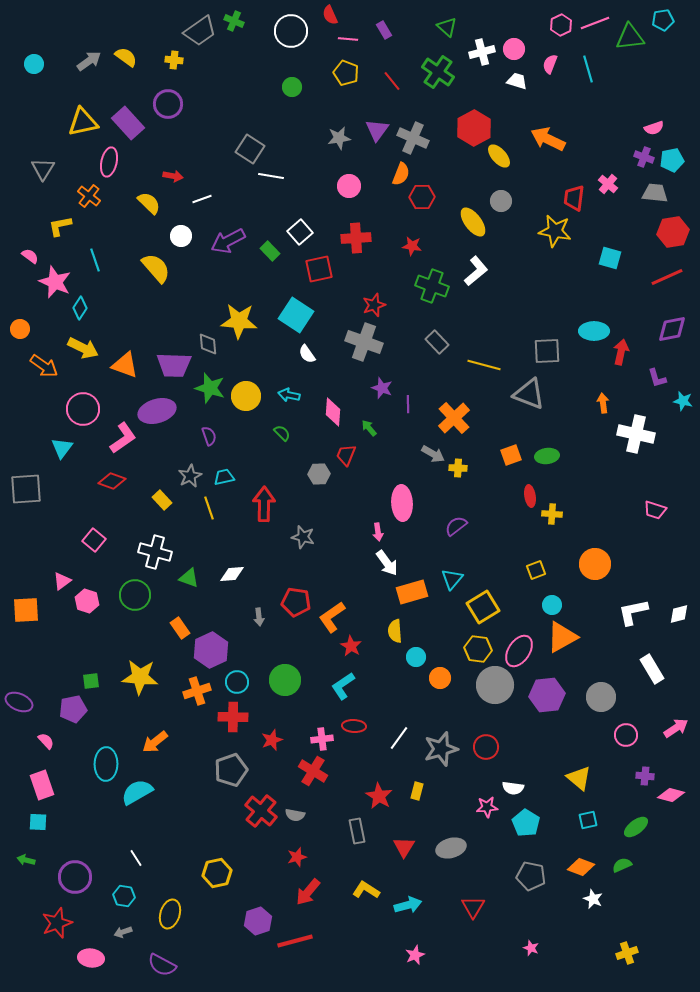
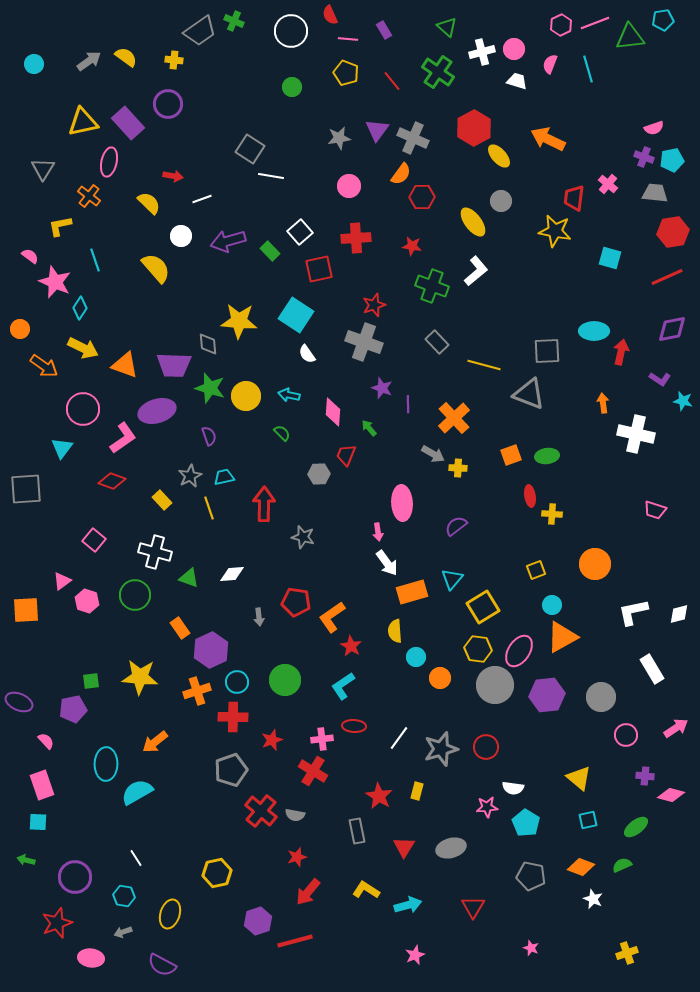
orange semicircle at (401, 174): rotated 15 degrees clockwise
purple arrow at (228, 241): rotated 12 degrees clockwise
purple L-shape at (657, 378): moved 3 px right, 1 px down; rotated 40 degrees counterclockwise
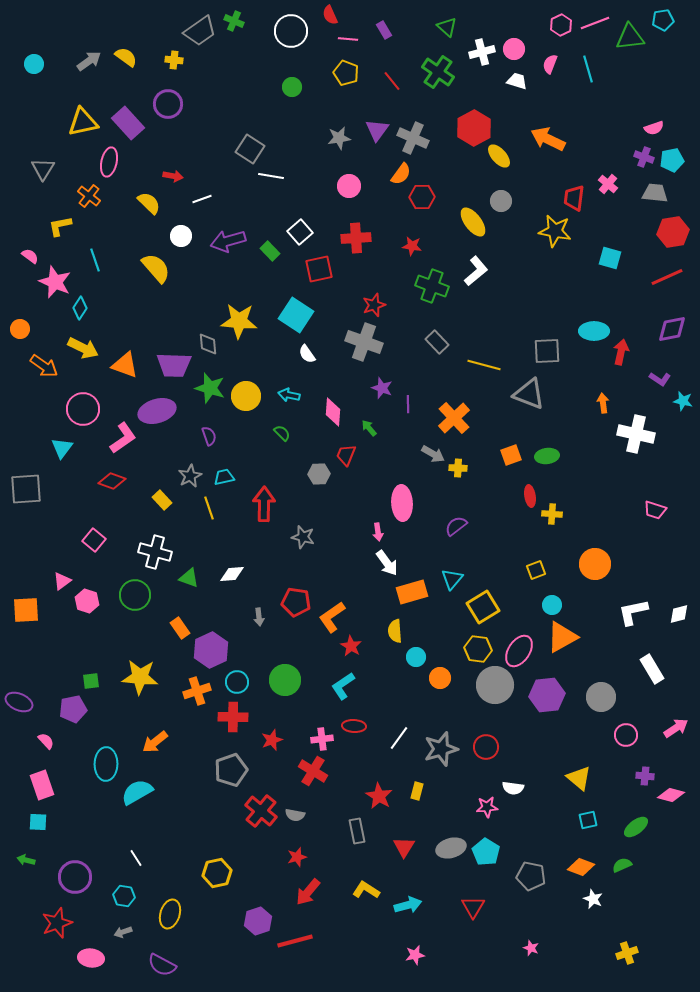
cyan pentagon at (526, 823): moved 40 px left, 29 px down
pink star at (415, 955): rotated 12 degrees clockwise
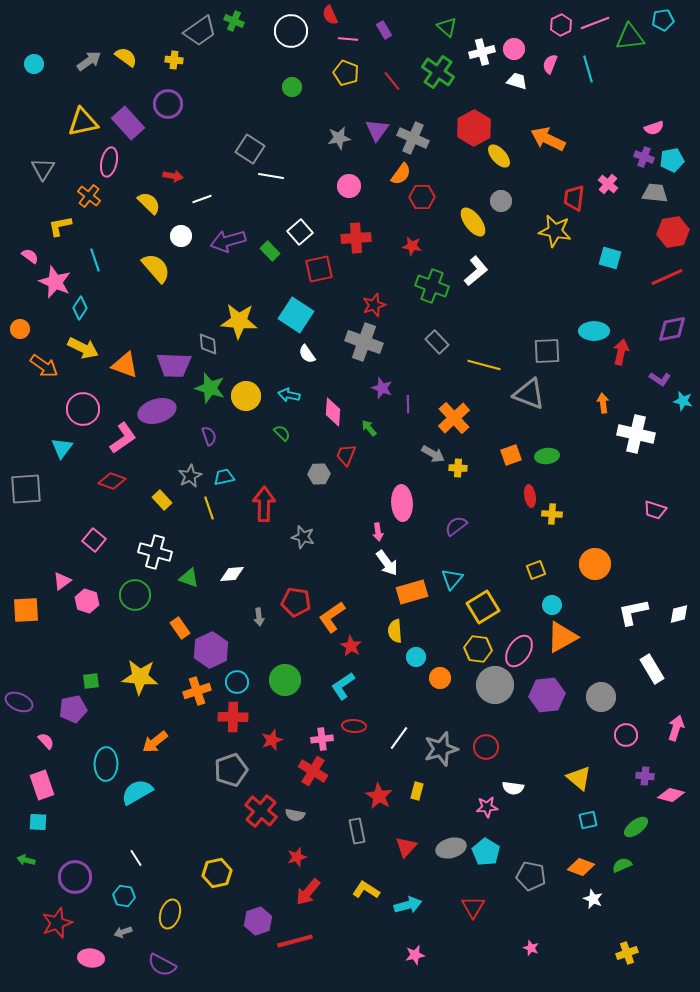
pink arrow at (676, 728): rotated 40 degrees counterclockwise
red triangle at (404, 847): moved 2 px right; rotated 10 degrees clockwise
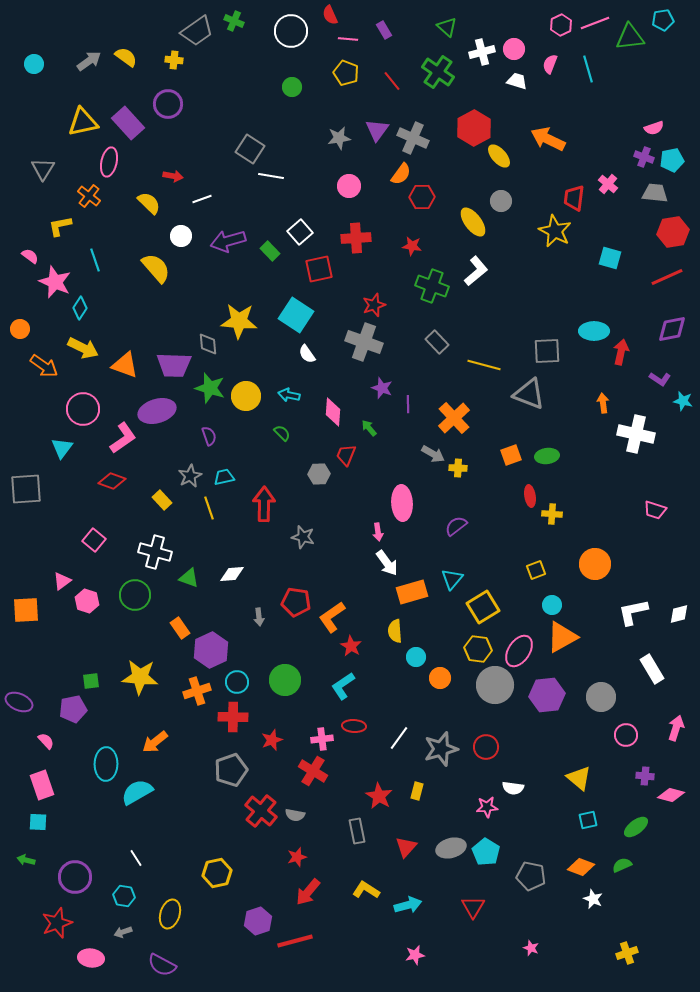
gray trapezoid at (200, 31): moved 3 px left
yellow star at (555, 231): rotated 16 degrees clockwise
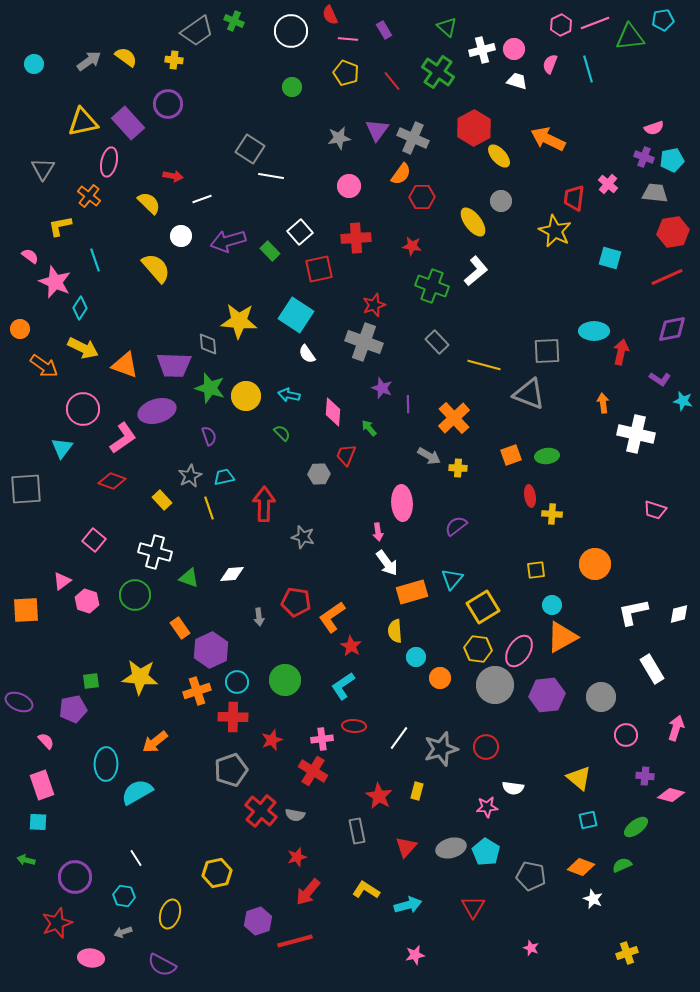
white cross at (482, 52): moved 2 px up
gray arrow at (433, 454): moved 4 px left, 2 px down
yellow square at (536, 570): rotated 12 degrees clockwise
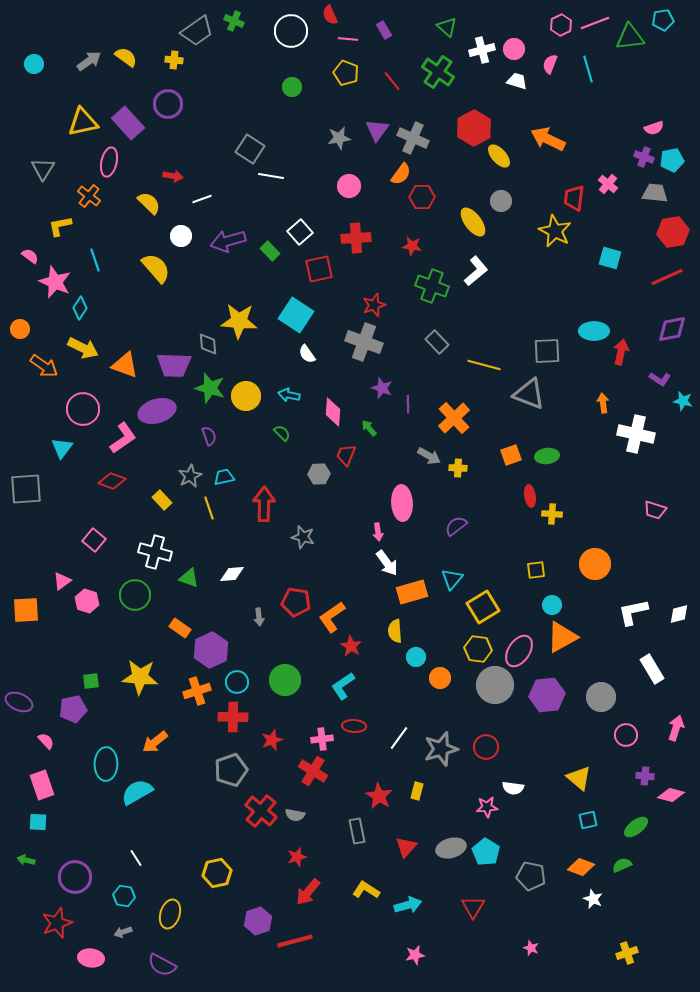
orange rectangle at (180, 628): rotated 20 degrees counterclockwise
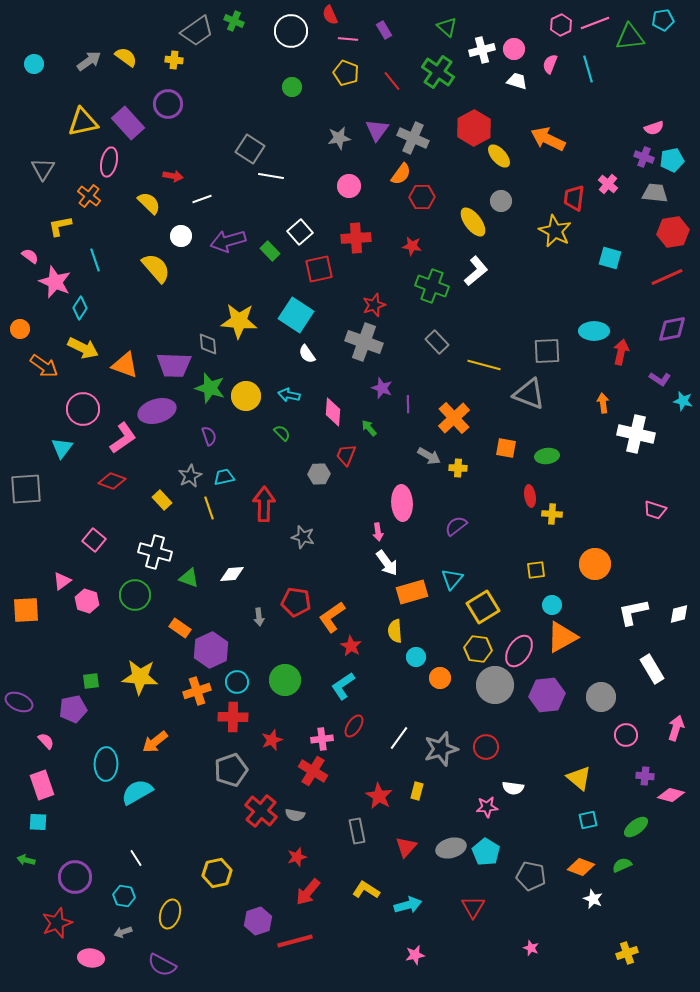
orange square at (511, 455): moved 5 px left, 7 px up; rotated 30 degrees clockwise
red ellipse at (354, 726): rotated 60 degrees counterclockwise
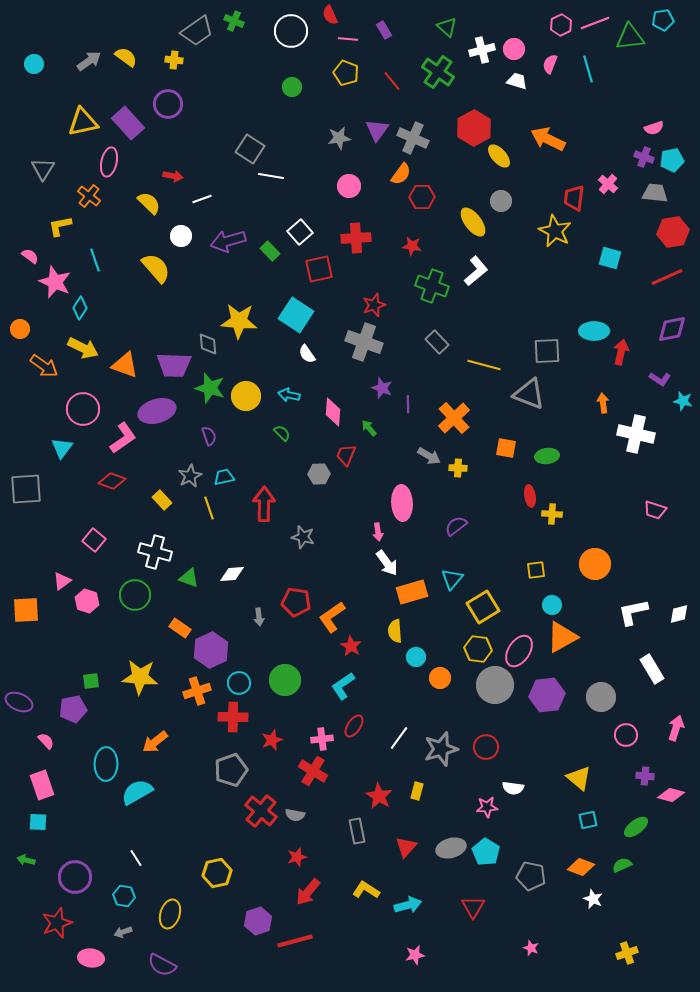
cyan circle at (237, 682): moved 2 px right, 1 px down
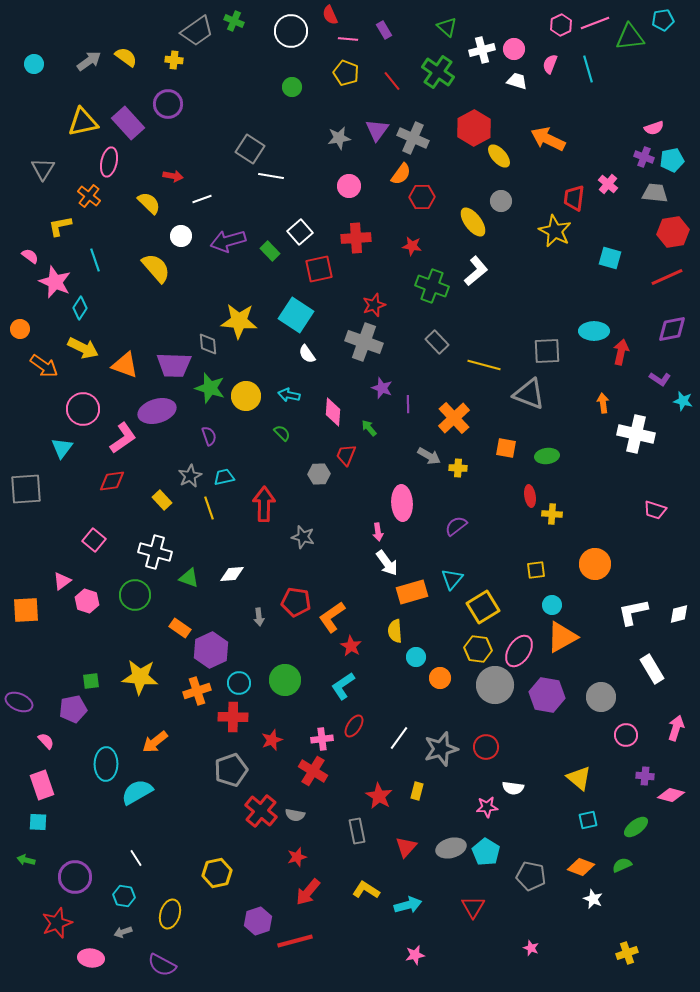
red diamond at (112, 481): rotated 28 degrees counterclockwise
purple hexagon at (547, 695): rotated 16 degrees clockwise
